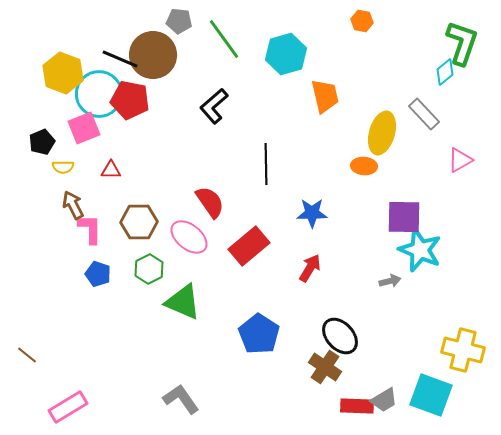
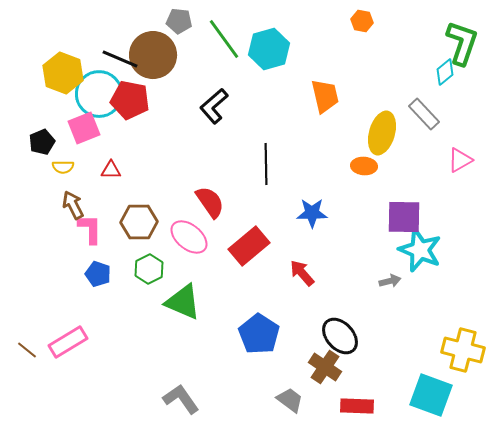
cyan hexagon at (286, 54): moved 17 px left, 5 px up
red arrow at (310, 268): moved 8 px left, 5 px down; rotated 72 degrees counterclockwise
brown line at (27, 355): moved 5 px up
gray trapezoid at (384, 400): moved 94 px left; rotated 112 degrees counterclockwise
pink rectangle at (68, 407): moved 65 px up
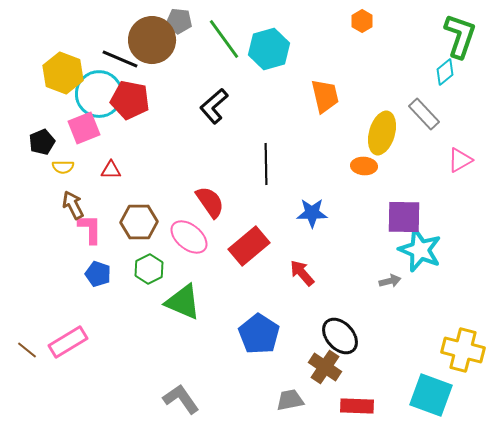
orange hexagon at (362, 21): rotated 20 degrees clockwise
green L-shape at (462, 43): moved 2 px left, 7 px up
brown circle at (153, 55): moved 1 px left, 15 px up
gray trapezoid at (290, 400): rotated 48 degrees counterclockwise
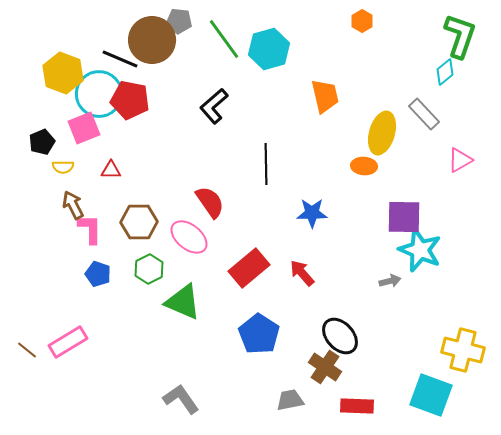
red rectangle at (249, 246): moved 22 px down
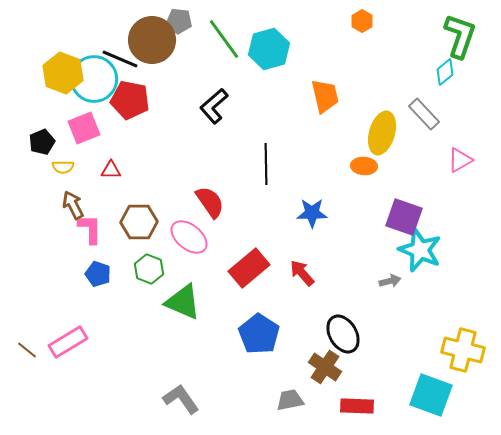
cyan circle at (99, 94): moved 5 px left, 15 px up
purple square at (404, 217): rotated 18 degrees clockwise
green hexagon at (149, 269): rotated 12 degrees counterclockwise
black ellipse at (340, 336): moved 3 px right, 2 px up; rotated 12 degrees clockwise
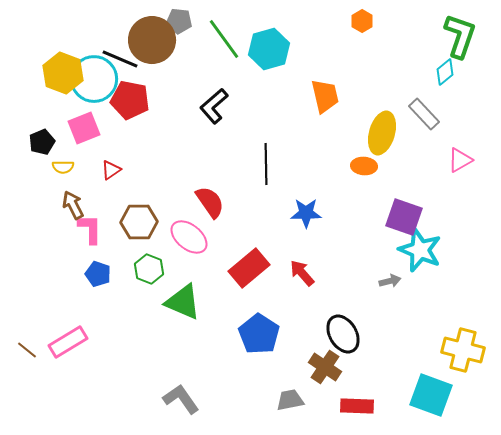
red triangle at (111, 170): rotated 35 degrees counterclockwise
blue star at (312, 213): moved 6 px left
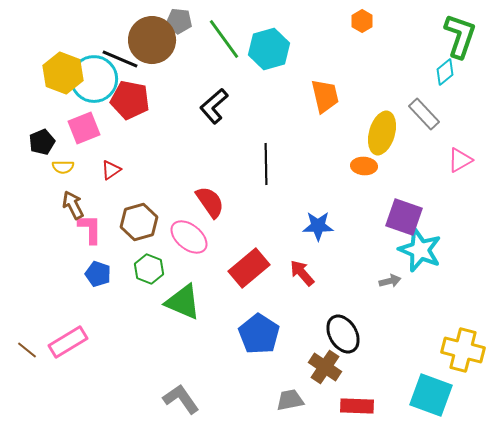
blue star at (306, 213): moved 12 px right, 13 px down
brown hexagon at (139, 222): rotated 15 degrees counterclockwise
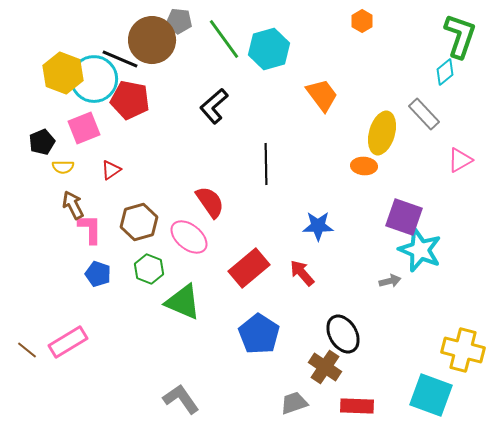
orange trapezoid at (325, 96): moved 3 px left, 1 px up; rotated 24 degrees counterclockwise
gray trapezoid at (290, 400): moved 4 px right, 3 px down; rotated 8 degrees counterclockwise
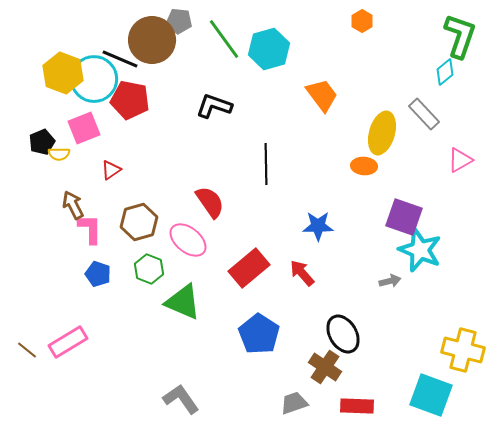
black L-shape at (214, 106): rotated 60 degrees clockwise
yellow semicircle at (63, 167): moved 4 px left, 13 px up
pink ellipse at (189, 237): moved 1 px left, 3 px down
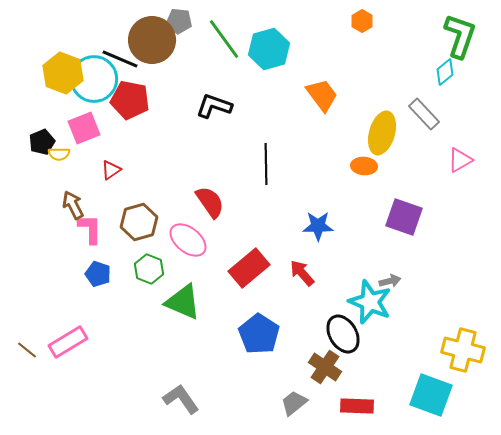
cyan star at (420, 250): moved 50 px left, 52 px down
gray trapezoid at (294, 403): rotated 20 degrees counterclockwise
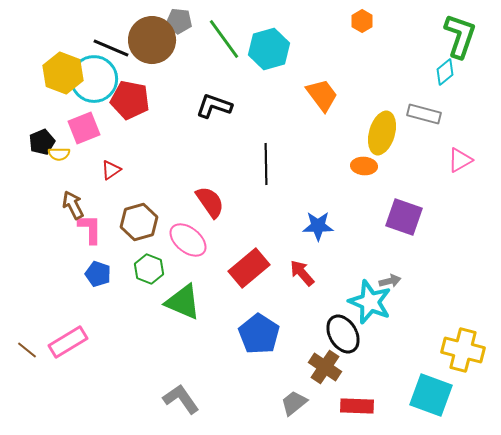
black line at (120, 59): moved 9 px left, 11 px up
gray rectangle at (424, 114): rotated 32 degrees counterclockwise
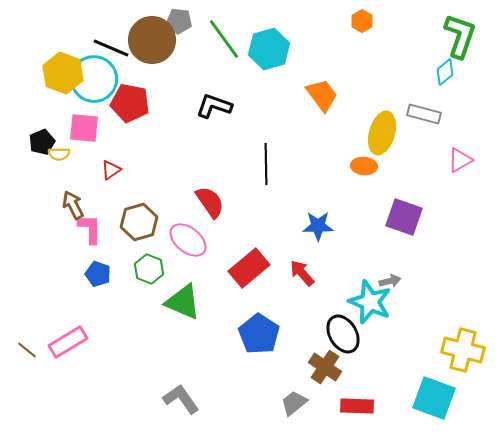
red pentagon at (130, 100): moved 3 px down
pink square at (84, 128): rotated 28 degrees clockwise
cyan square at (431, 395): moved 3 px right, 3 px down
